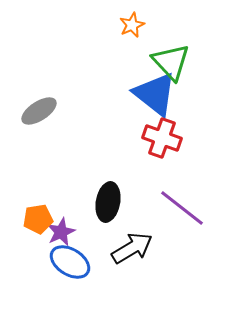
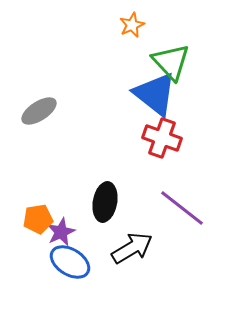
black ellipse: moved 3 px left
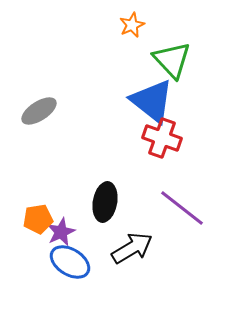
green triangle: moved 1 px right, 2 px up
blue triangle: moved 3 px left, 7 px down
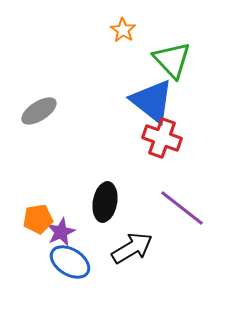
orange star: moved 9 px left, 5 px down; rotated 15 degrees counterclockwise
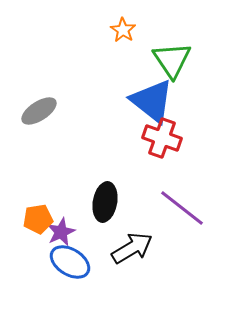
green triangle: rotated 9 degrees clockwise
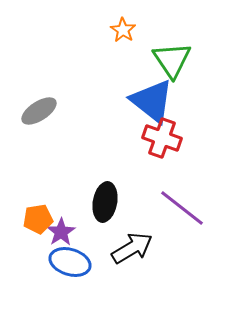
purple star: rotated 8 degrees counterclockwise
blue ellipse: rotated 15 degrees counterclockwise
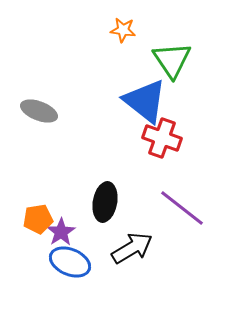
orange star: rotated 25 degrees counterclockwise
blue triangle: moved 7 px left
gray ellipse: rotated 54 degrees clockwise
blue ellipse: rotated 6 degrees clockwise
